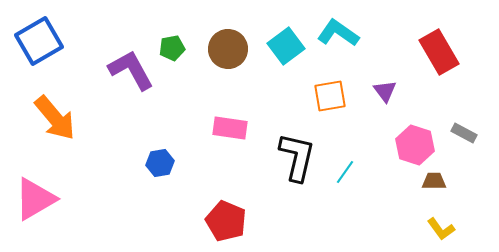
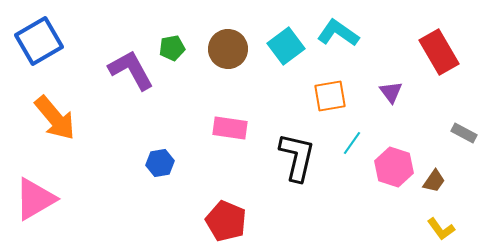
purple triangle: moved 6 px right, 1 px down
pink hexagon: moved 21 px left, 22 px down
cyan line: moved 7 px right, 29 px up
brown trapezoid: rotated 125 degrees clockwise
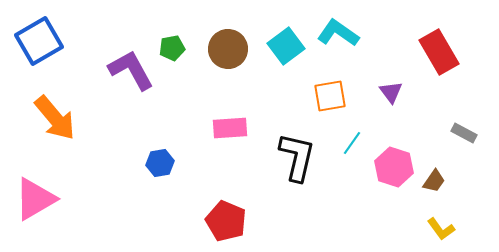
pink rectangle: rotated 12 degrees counterclockwise
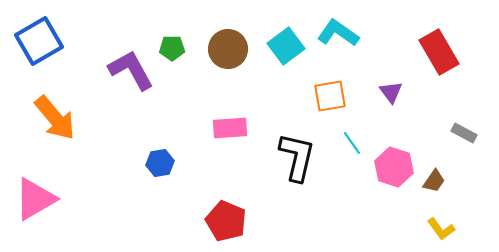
green pentagon: rotated 10 degrees clockwise
cyan line: rotated 70 degrees counterclockwise
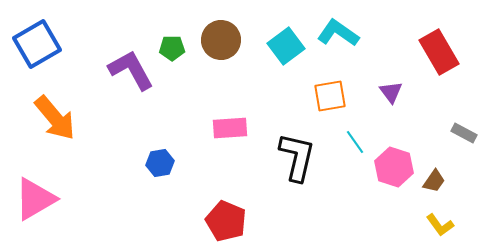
blue square: moved 2 px left, 3 px down
brown circle: moved 7 px left, 9 px up
cyan line: moved 3 px right, 1 px up
yellow L-shape: moved 1 px left, 4 px up
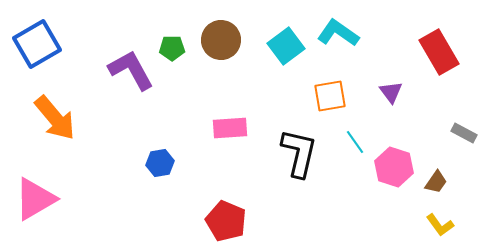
black L-shape: moved 2 px right, 4 px up
brown trapezoid: moved 2 px right, 1 px down
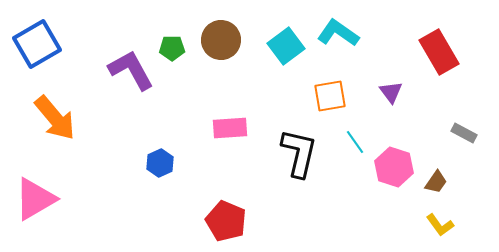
blue hexagon: rotated 16 degrees counterclockwise
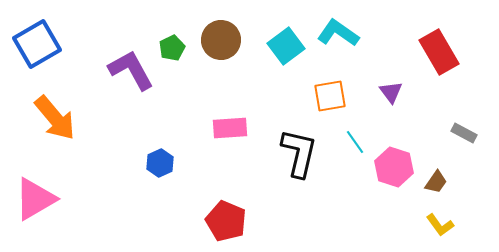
green pentagon: rotated 25 degrees counterclockwise
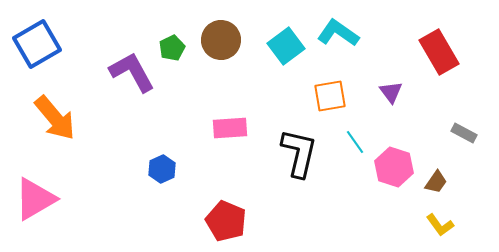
purple L-shape: moved 1 px right, 2 px down
blue hexagon: moved 2 px right, 6 px down
